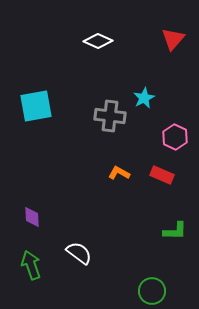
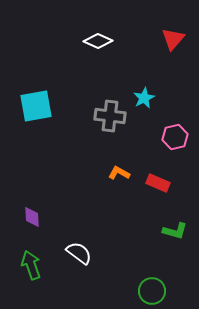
pink hexagon: rotated 20 degrees clockwise
red rectangle: moved 4 px left, 8 px down
green L-shape: rotated 15 degrees clockwise
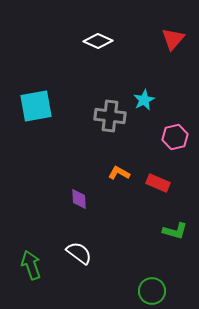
cyan star: moved 2 px down
purple diamond: moved 47 px right, 18 px up
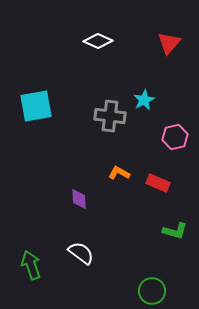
red triangle: moved 4 px left, 4 px down
white semicircle: moved 2 px right
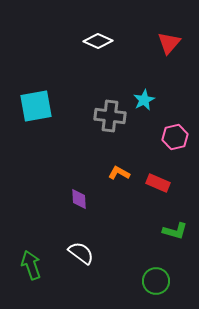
green circle: moved 4 px right, 10 px up
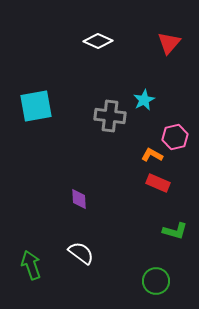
orange L-shape: moved 33 px right, 18 px up
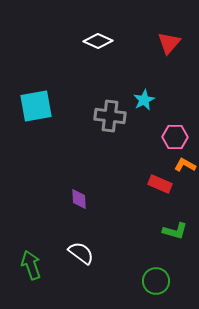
pink hexagon: rotated 15 degrees clockwise
orange L-shape: moved 33 px right, 10 px down
red rectangle: moved 2 px right, 1 px down
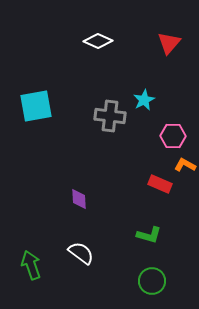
pink hexagon: moved 2 px left, 1 px up
green L-shape: moved 26 px left, 4 px down
green circle: moved 4 px left
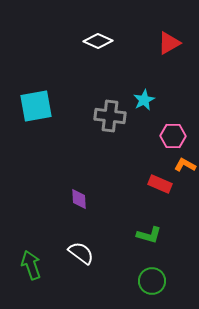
red triangle: rotated 20 degrees clockwise
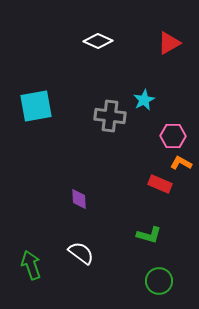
orange L-shape: moved 4 px left, 2 px up
green circle: moved 7 px right
